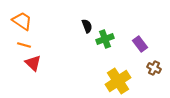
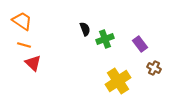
black semicircle: moved 2 px left, 3 px down
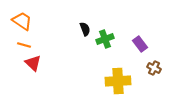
yellow cross: rotated 30 degrees clockwise
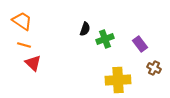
black semicircle: rotated 40 degrees clockwise
yellow cross: moved 1 px up
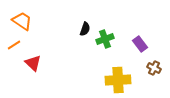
orange line: moved 10 px left; rotated 48 degrees counterclockwise
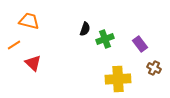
orange trapezoid: moved 7 px right; rotated 20 degrees counterclockwise
yellow cross: moved 1 px up
